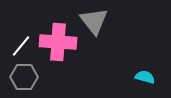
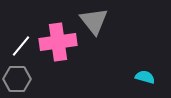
pink cross: rotated 12 degrees counterclockwise
gray hexagon: moved 7 px left, 2 px down
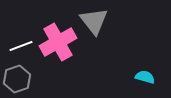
pink cross: rotated 21 degrees counterclockwise
white line: rotated 30 degrees clockwise
gray hexagon: rotated 20 degrees counterclockwise
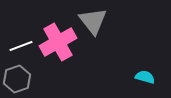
gray triangle: moved 1 px left
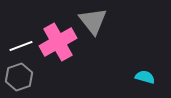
gray hexagon: moved 2 px right, 2 px up
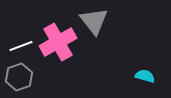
gray triangle: moved 1 px right
cyan semicircle: moved 1 px up
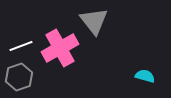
pink cross: moved 2 px right, 6 px down
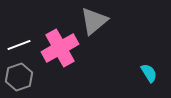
gray triangle: rotated 28 degrees clockwise
white line: moved 2 px left, 1 px up
cyan semicircle: moved 4 px right, 3 px up; rotated 42 degrees clockwise
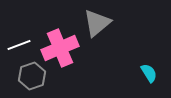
gray triangle: moved 3 px right, 2 px down
pink cross: rotated 6 degrees clockwise
gray hexagon: moved 13 px right, 1 px up
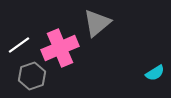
white line: rotated 15 degrees counterclockwise
cyan semicircle: moved 6 px right; rotated 90 degrees clockwise
